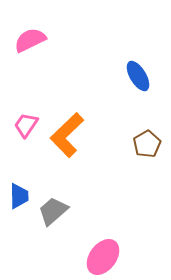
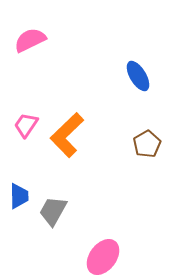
gray trapezoid: rotated 20 degrees counterclockwise
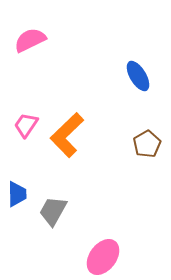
blue trapezoid: moved 2 px left, 2 px up
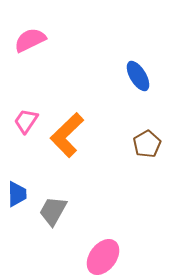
pink trapezoid: moved 4 px up
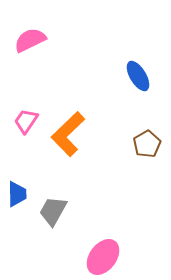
orange L-shape: moved 1 px right, 1 px up
